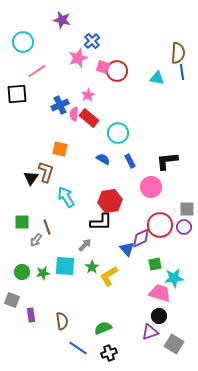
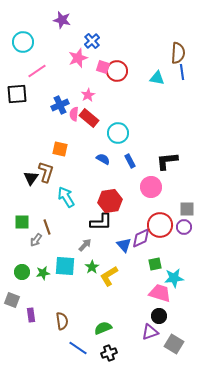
blue triangle at (127, 249): moved 3 px left, 4 px up
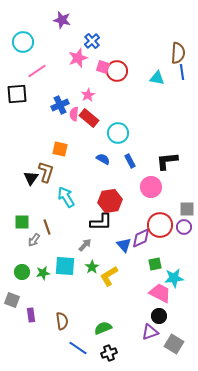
gray arrow at (36, 240): moved 2 px left
pink trapezoid at (160, 293): rotated 10 degrees clockwise
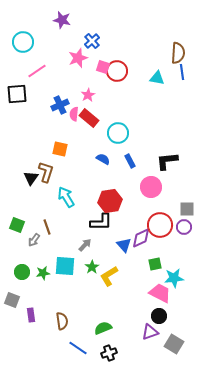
green square at (22, 222): moved 5 px left, 3 px down; rotated 21 degrees clockwise
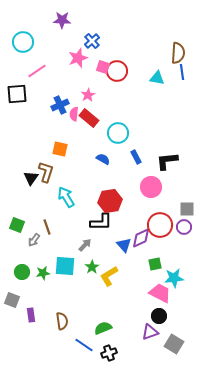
purple star at (62, 20): rotated 12 degrees counterclockwise
blue rectangle at (130, 161): moved 6 px right, 4 px up
blue line at (78, 348): moved 6 px right, 3 px up
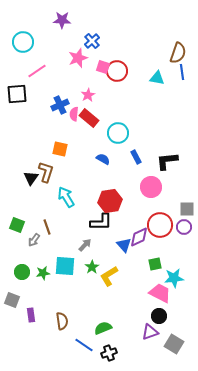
brown semicircle at (178, 53): rotated 15 degrees clockwise
purple diamond at (141, 238): moved 2 px left, 1 px up
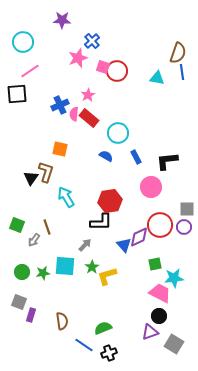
pink line at (37, 71): moved 7 px left
blue semicircle at (103, 159): moved 3 px right, 3 px up
yellow L-shape at (109, 276): moved 2 px left; rotated 15 degrees clockwise
gray square at (12, 300): moved 7 px right, 2 px down
purple rectangle at (31, 315): rotated 24 degrees clockwise
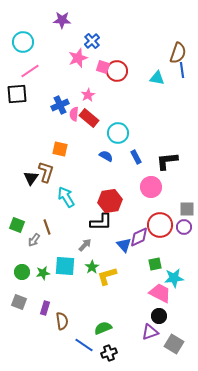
blue line at (182, 72): moved 2 px up
purple rectangle at (31, 315): moved 14 px right, 7 px up
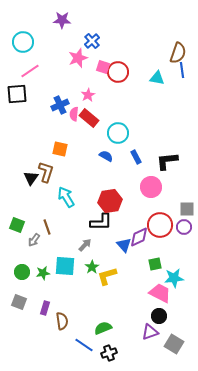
red circle at (117, 71): moved 1 px right, 1 px down
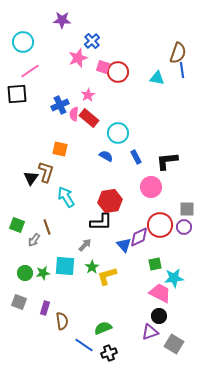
green circle at (22, 272): moved 3 px right, 1 px down
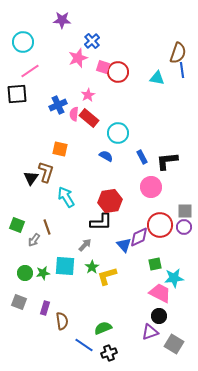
blue cross at (60, 105): moved 2 px left
blue rectangle at (136, 157): moved 6 px right
gray square at (187, 209): moved 2 px left, 2 px down
